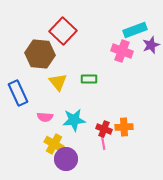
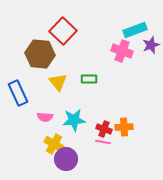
pink line: rotated 70 degrees counterclockwise
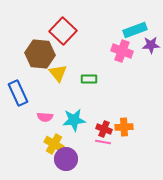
purple star: rotated 18 degrees clockwise
yellow triangle: moved 9 px up
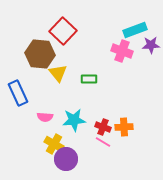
red cross: moved 1 px left, 2 px up
pink line: rotated 21 degrees clockwise
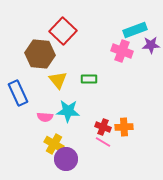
yellow triangle: moved 7 px down
cyan star: moved 6 px left, 9 px up; rotated 10 degrees clockwise
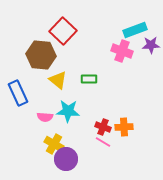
brown hexagon: moved 1 px right, 1 px down
yellow triangle: rotated 12 degrees counterclockwise
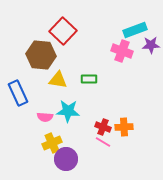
yellow triangle: rotated 30 degrees counterclockwise
yellow cross: moved 2 px left, 1 px up; rotated 36 degrees clockwise
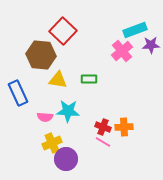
pink cross: rotated 30 degrees clockwise
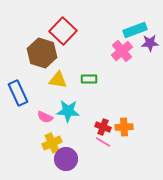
purple star: moved 1 px left, 2 px up
brown hexagon: moved 1 px right, 2 px up; rotated 12 degrees clockwise
pink semicircle: rotated 21 degrees clockwise
